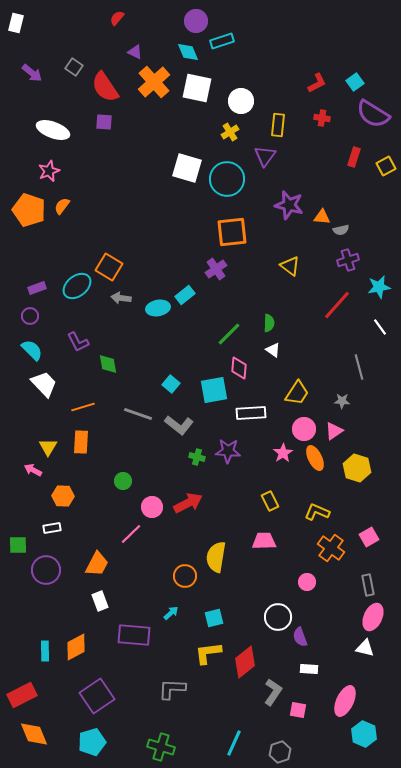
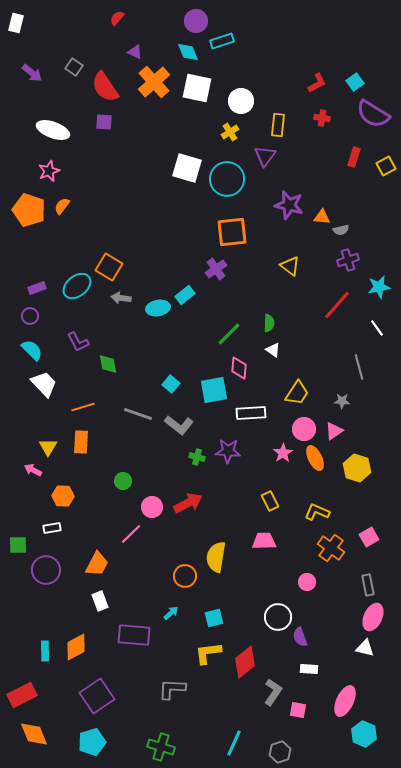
white line at (380, 327): moved 3 px left, 1 px down
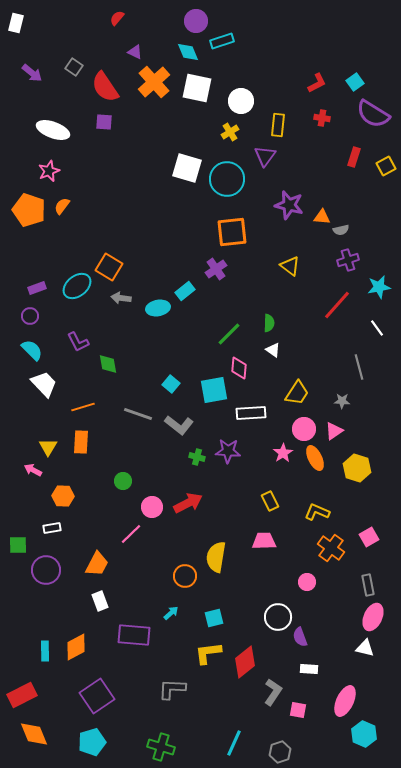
cyan rectangle at (185, 295): moved 4 px up
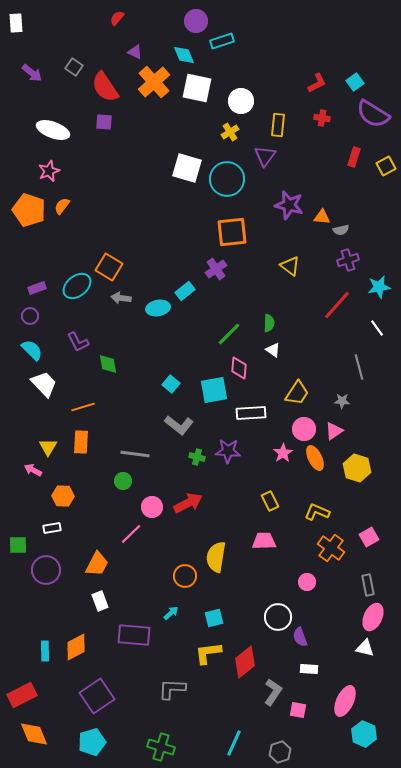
white rectangle at (16, 23): rotated 18 degrees counterclockwise
cyan diamond at (188, 52): moved 4 px left, 3 px down
gray line at (138, 414): moved 3 px left, 40 px down; rotated 12 degrees counterclockwise
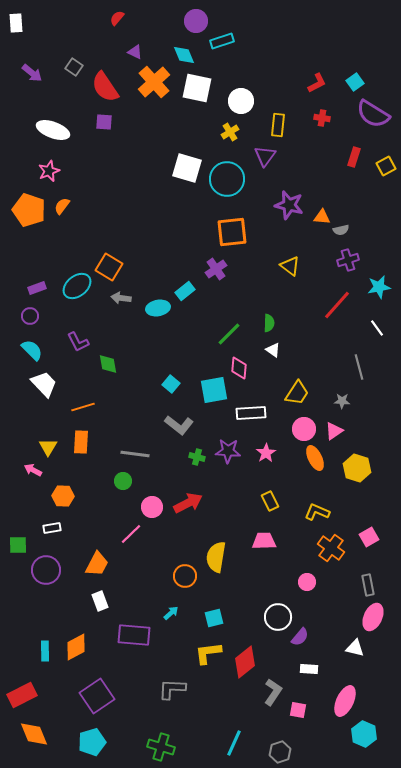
pink star at (283, 453): moved 17 px left
purple semicircle at (300, 637): rotated 120 degrees counterclockwise
white triangle at (365, 648): moved 10 px left
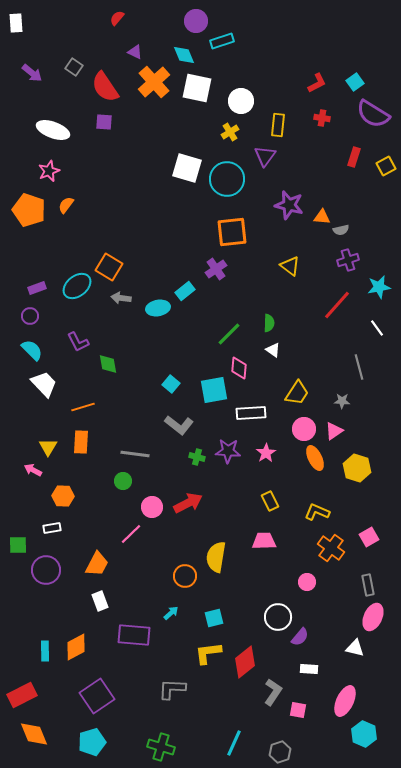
orange semicircle at (62, 206): moved 4 px right, 1 px up
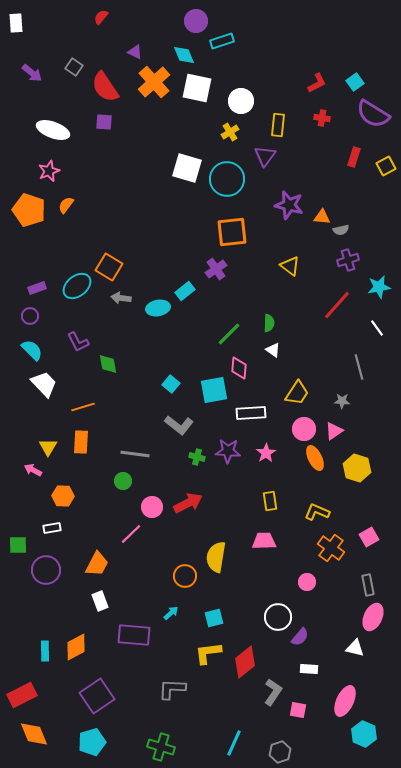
red semicircle at (117, 18): moved 16 px left, 1 px up
yellow rectangle at (270, 501): rotated 18 degrees clockwise
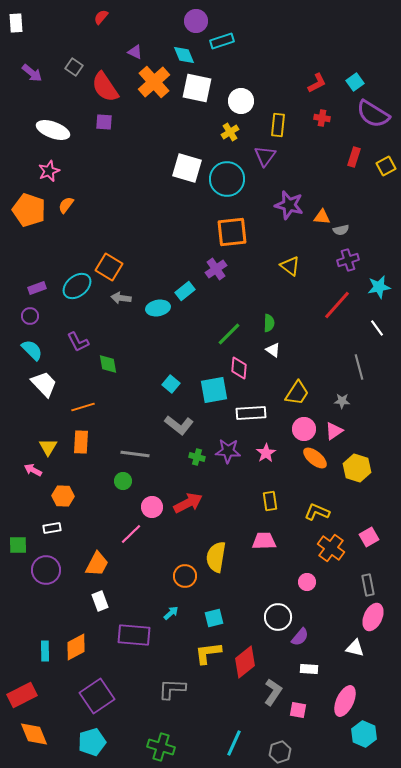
orange ellipse at (315, 458): rotated 25 degrees counterclockwise
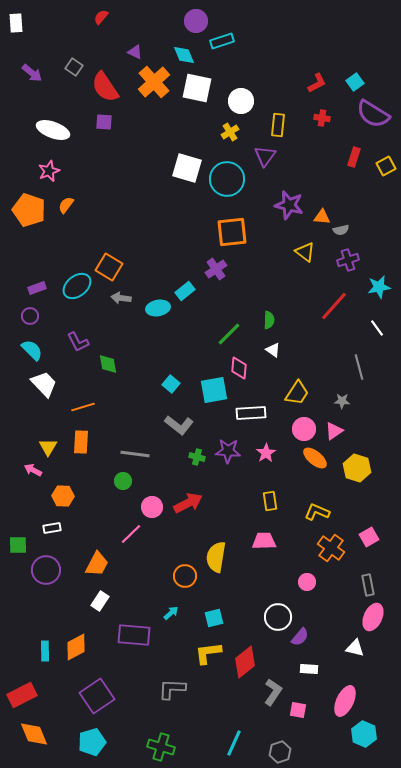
yellow triangle at (290, 266): moved 15 px right, 14 px up
red line at (337, 305): moved 3 px left, 1 px down
green semicircle at (269, 323): moved 3 px up
white rectangle at (100, 601): rotated 54 degrees clockwise
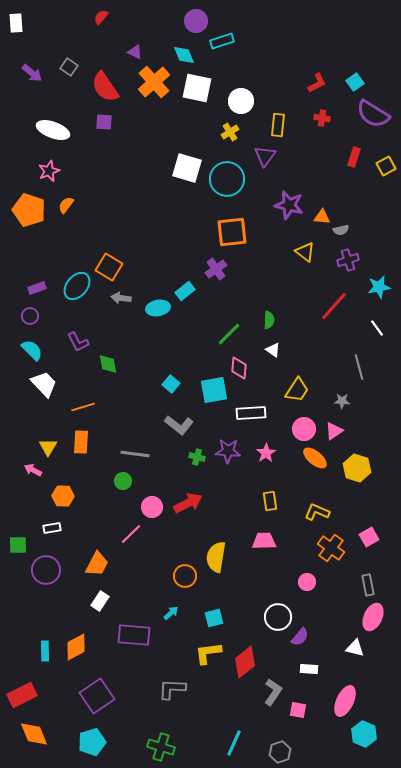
gray square at (74, 67): moved 5 px left
cyan ellipse at (77, 286): rotated 12 degrees counterclockwise
yellow trapezoid at (297, 393): moved 3 px up
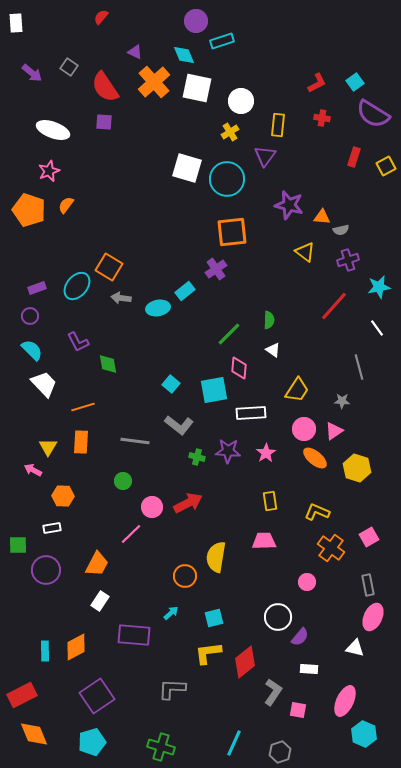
gray line at (135, 454): moved 13 px up
